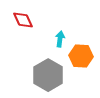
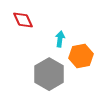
orange hexagon: rotated 15 degrees counterclockwise
gray hexagon: moved 1 px right, 1 px up
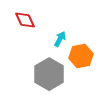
red diamond: moved 2 px right
cyan arrow: rotated 21 degrees clockwise
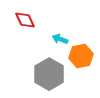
cyan arrow: rotated 98 degrees counterclockwise
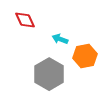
orange hexagon: moved 4 px right
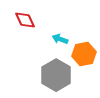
orange hexagon: moved 1 px left, 2 px up
gray hexagon: moved 7 px right, 1 px down
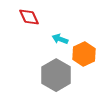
red diamond: moved 4 px right, 3 px up
orange hexagon: rotated 15 degrees counterclockwise
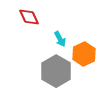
cyan arrow: rotated 140 degrees counterclockwise
gray hexagon: moved 4 px up
